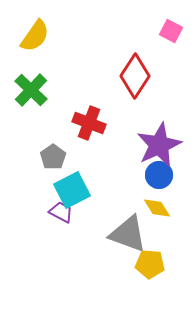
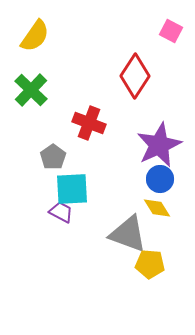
blue circle: moved 1 px right, 4 px down
cyan square: moved 1 px up; rotated 24 degrees clockwise
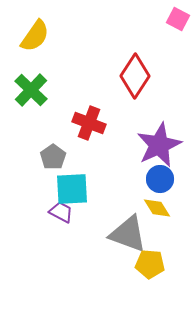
pink square: moved 7 px right, 12 px up
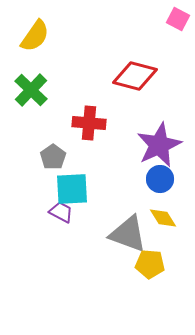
red diamond: rotated 72 degrees clockwise
red cross: rotated 16 degrees counterclockwise
yellow diamond: moved 6 px right, 10 px down
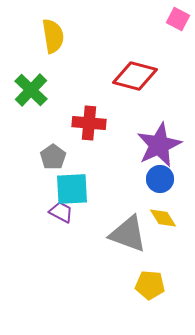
yellow semicircle: moved 18 px right; rotated 44 degrees counterclockwise
yellow pentagon: moved 21 px down
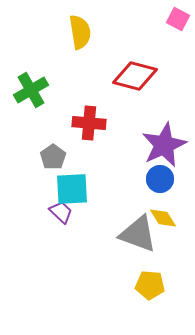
yellow semicircle: moved 27 px right, 4 px up
green cross: rotated 16 degrees clockwise
purple star: moved 5 px right
purple trapezoid: rotated 15 degrees clockwise
gray triangle: moved 10 px right
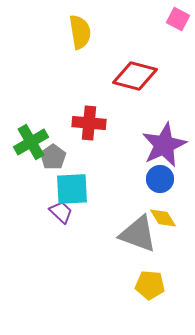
green cross: moved 52 px down
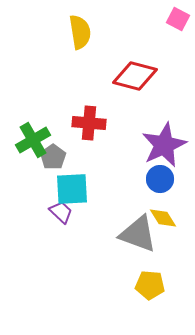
green cross: moved 2 px right, 2 px up
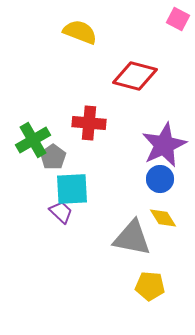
yellow semicircle: rotated 60 degrees counterclockwise
gray triangle: moved 6 px left, 4 px down; rotated 9 degrees counterclockwise
yellow pentagon: moved 1 px down
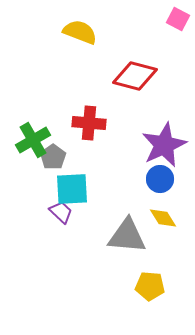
gray triangle: moved 5 px left, 2 px up; rotated 6 degrees counterclockwise
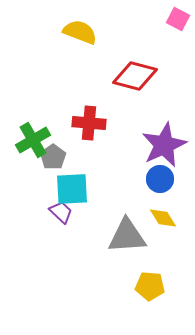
gray triangle: rotated 9 degrees counterclockwise
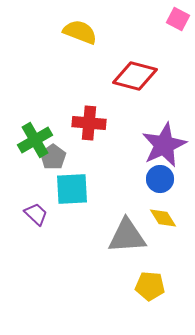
green cross: moved 2 px right
purple trapezoid: moved 25 px left, 2 px down
